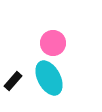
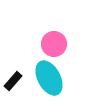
pink circle: moved 1 px right, 1 px down
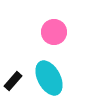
pink circle: moved 12 px up
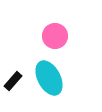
pink circle: moved 1 px right, 4 px down
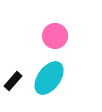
cyan ellipse: rotated 64 degrees clockwise
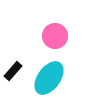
black rectangle: moved 10 px up
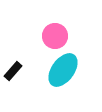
cyan ellipse: moved 14 px right, 8 px up
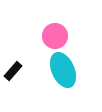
cyan ellipse: rotated 60 degrees counterclockwise
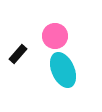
black rectangle: moved 5 px right, 17 px up
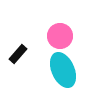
pink circle: moved 5 px right
